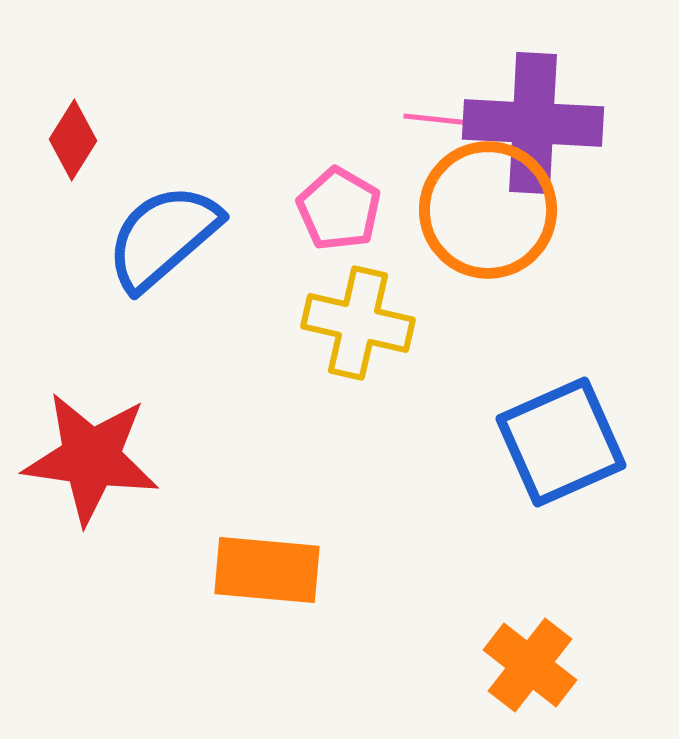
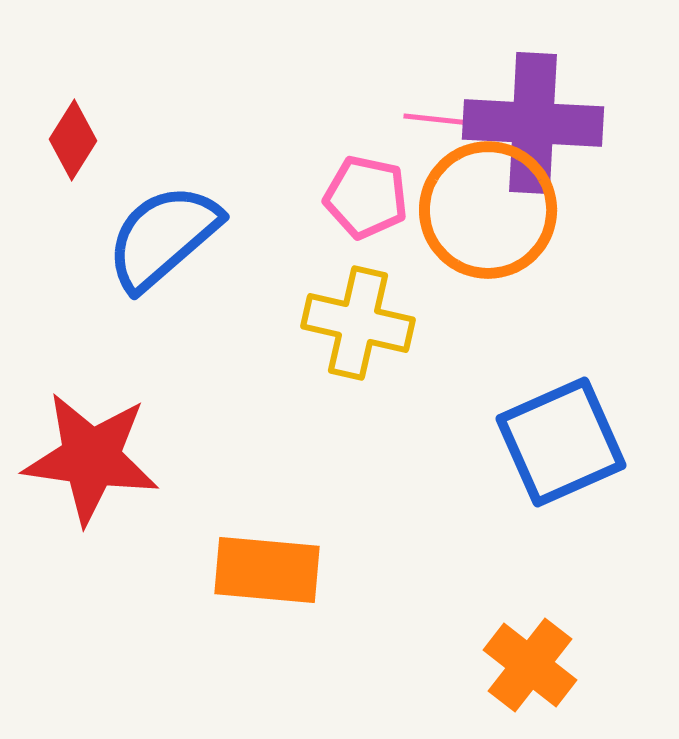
pink pentagon: moved 27 px right, 12 px up; rotated 18 degrees counterclockwise
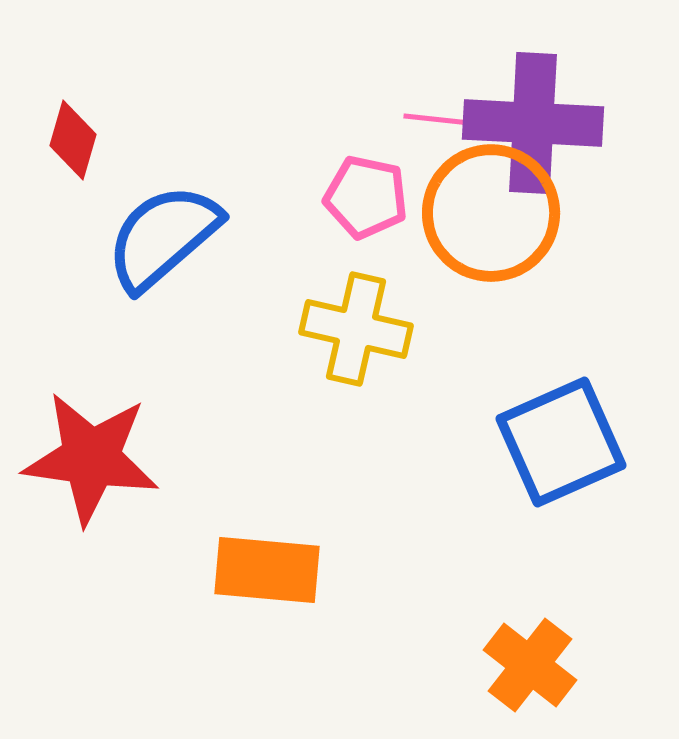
red diamond: rotated 16 degrees counterclockwise
orange circle: moved 3 px right, 3 px down
yellow cross: moved 2 px left, 6 px down
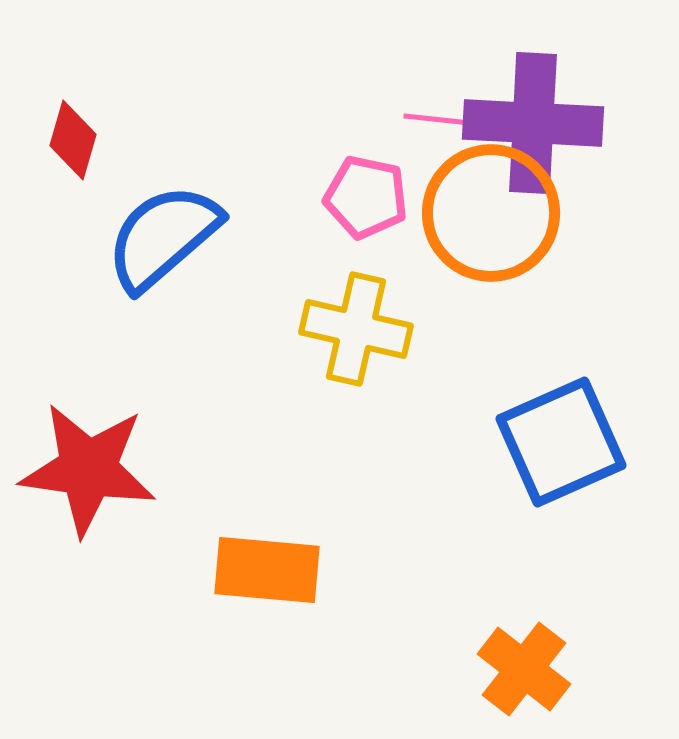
red star: moved 3 px left, 11 px down
orange cross: moved 6 px left, 4 px down
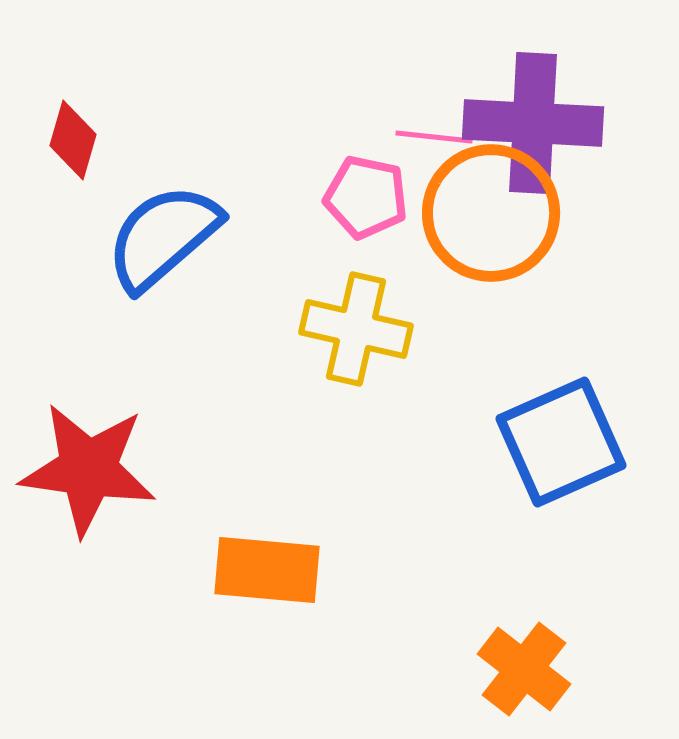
pink line: moved 8 px left, 17 px down
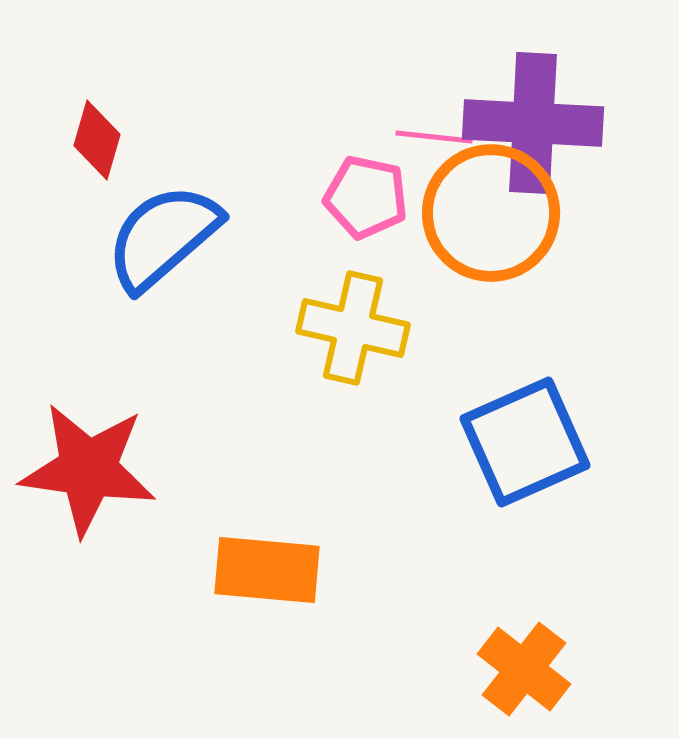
red diamond: moved 24 px right
yellow cross: moved 3 px left, 1 px up
blue square: moved 36 px left
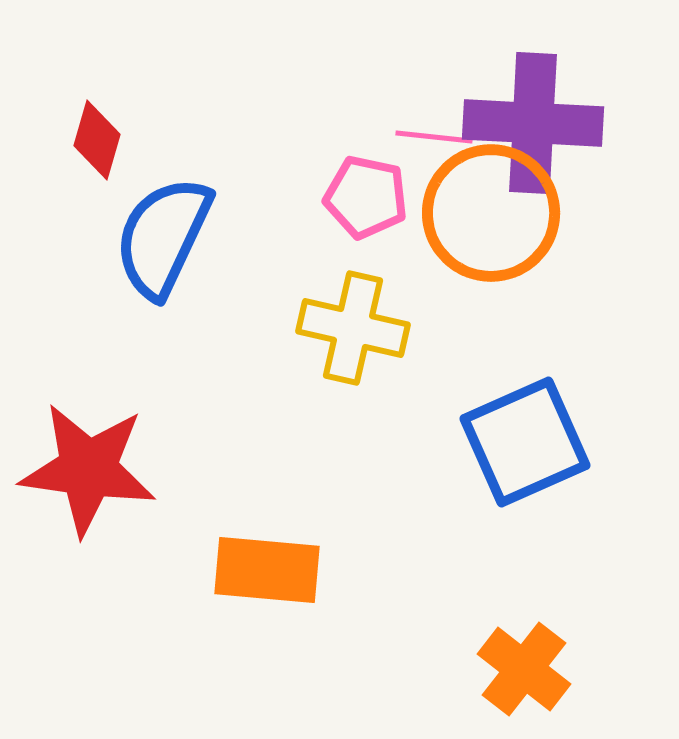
blue semicircle: rotated 24 degrees counterclockwise
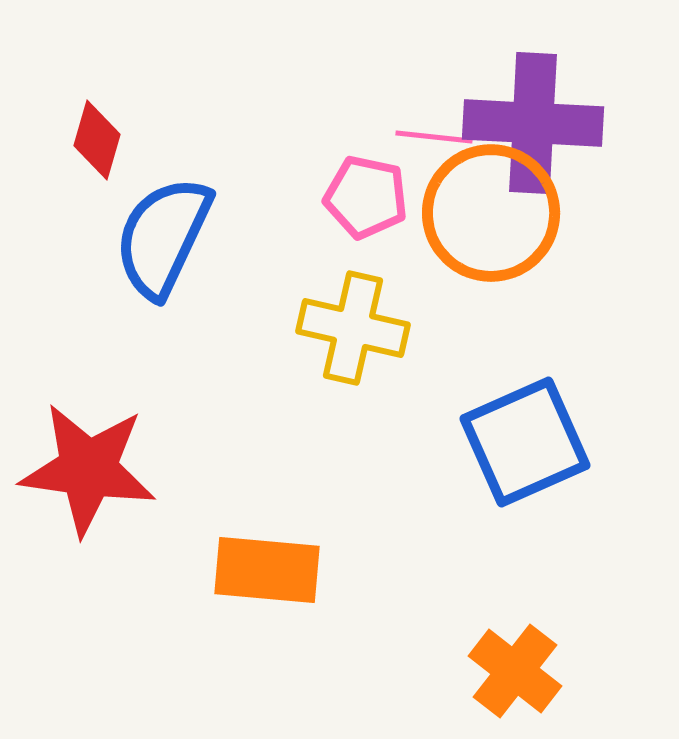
orange cross: moved 9 px left, 2 px down
